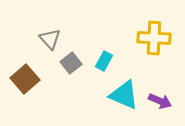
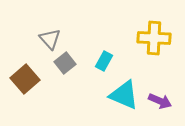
gray square: moved 6 px left
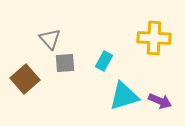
gray square: rotated 35 degrees clockwise
cyan triangle: moved 1 px down; rotated 40 degrees counterclockwise
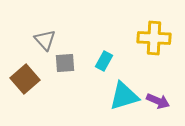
gray triangle: moved 5 px left, 1 px down
purple arrow: moved 2 px left
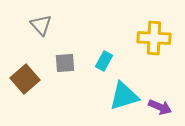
gray triangle: moved 4 px left, 15 px up
purple arrow: moved 2 px right, 6 px down
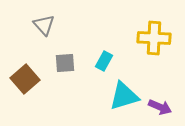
gray triangle: moved 3 px right
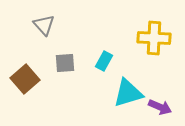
cyan triangle: moved 4 px right, 3 px up
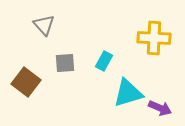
brown square: moved 1 px right, 3 px down; rotated 12 degrees counterclockwise
purple arrow: moved 1 px down
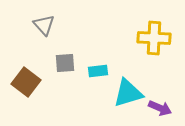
cyan rectangle: moved 6 px left, 10 px down; rotated 54 degrees clockwise
